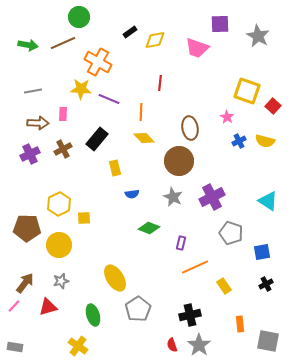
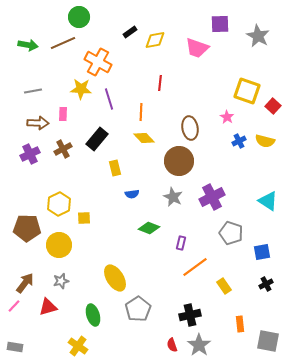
purple line at (109, 99): rotated 50 degrees clockwise
orange line at (195, 267): rotated 12 degrees counterclockwise
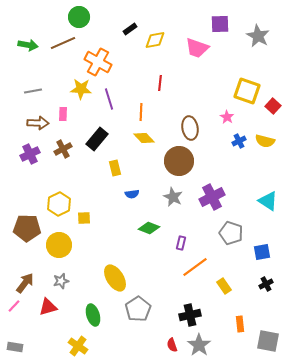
black rectangle at (130, 32): moved 3 px up
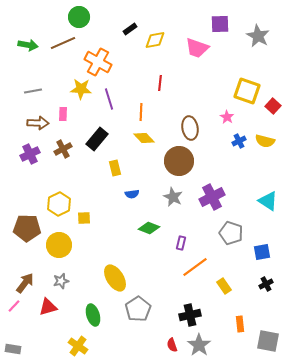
gray rectangle at (15, 347): moved 2 px left, 2 px down
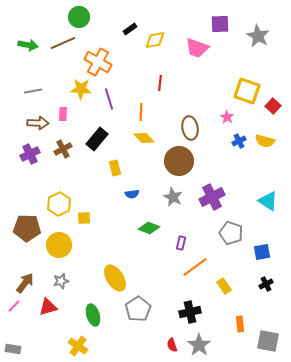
black cross at (190, 315): moved 3 px up
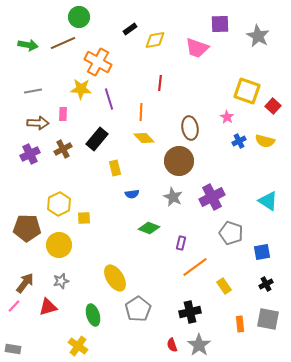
gray square at (268, 341): moved 22 px up
